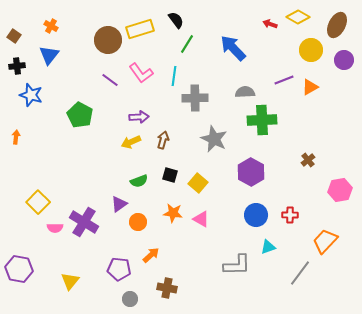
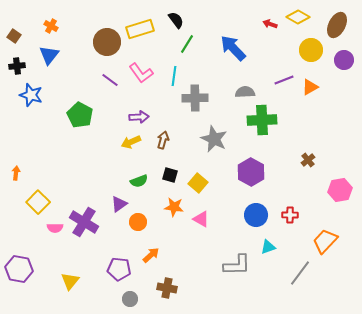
brown circle at (108, 40): moved 1 px left, 2 px down
orange arrow at (16, 137): moved 36 px down
orange star at (173, 213): moved 1 px right, 6 px up
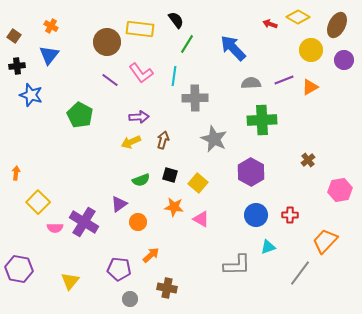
yellow rectangle at (140, 29): rotated 24 degrees clockwise
gray semicircle at (245, 92): moved 6 px right, 9 px up
green semicircle at (139, 181): moved 2 px right, 1 px up
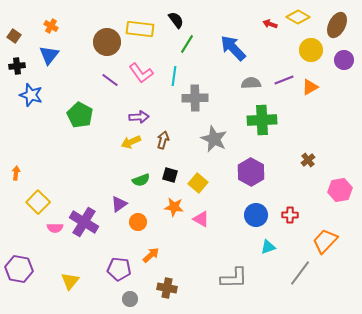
gray L-shape at (237, 265): moved 3 px left, 13 px down
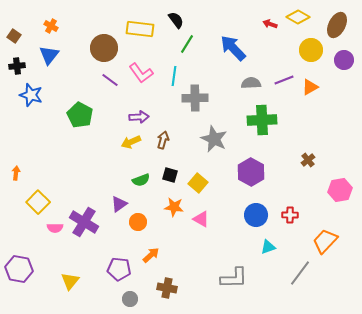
brown circle at (107, 42): moved 3 px left, 6 px down
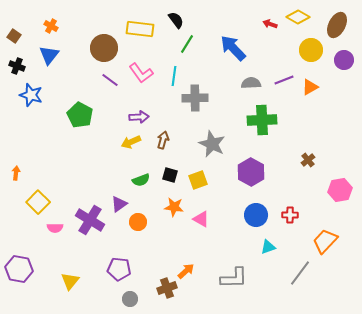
black cross at (17, 66): rotated 28 degrees clockwise
gray star at (214, 139): moved 2 px left, 5 px down
yellow square at (198, 183): moved 3 px up; rotated 30 degrees clockwise
purple cross at (84, 222): moved 6 px right, 2 px up
orange arrow at (151, 255): moved 35 px right, 16 px down
brown cross at (167, 288): rotated 30 degrees counterclockwise
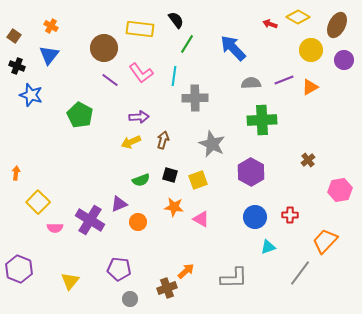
purple triangle at (119, 204): rotated 12 degrees clockwise
blue circle at (256, 215): moved 1 px left, 2 px down
purple hexagon at (19, 269): rotated 12 degrees clockwise
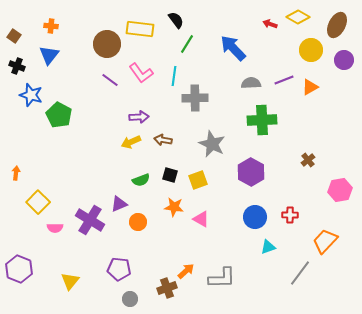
orange cross at (51, 26): rotated 24 degrees counterclockwise
brown circle at (104, 48): moved 3 px right, 4 px up
green pentagon at (80, 115): moved 21 px left
brown arrow at (163, 140): rotated 96 degrees counterclockwise
gray L-shape at (234, 278): moved 12 px left
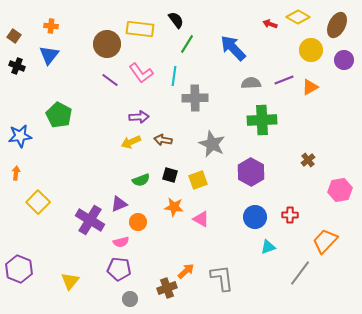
blue star at (31, 95): moved 11 px left, 41 px down; rotated 25 degrees counterclockwise
pink semicircle at (55, 228): moved 66 px right, 14 px down; rotated 14 degrees counterclockwise
gray L-shape at (222, 278): rotated 96 degrees counterclockwise
